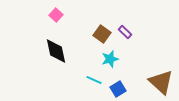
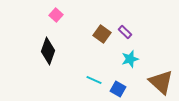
black diamond: moved 8 px left; rotated 32 degrees clockwise
cyan star: moved 20 px right
blue square: rotated 28 degrees counterclockwise
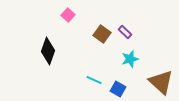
pink square: moved 12 px right
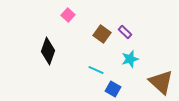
cyan line: moved 2 px right, 10 px up
blue square: moved 5 px left
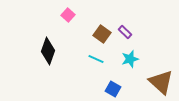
cyan line: moved 11 px up
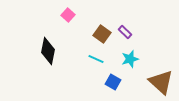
black diamond: rotated 8 degrees counterclockwise
blue square: moved 7 px up
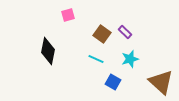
pink square: rotated 32 degrees clockwise
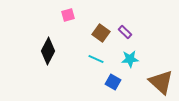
brown square: moved 1 px left, 1 px up
black diamond: rotated 16 degrees clockwise
cyan star: rotated 12 degrees clockwise
